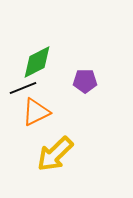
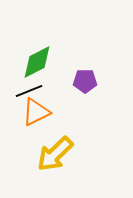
black line: moved 6 px right, 3 px down
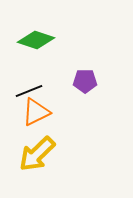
green diamond: moved 1 px left, 22 px up; rotated 45 degrees clockwise
yellow arrow: moved 18 px left
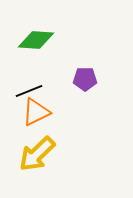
green diamond: rotated 15 degrees counterclockwise
purple pentagon: moved 2 px up
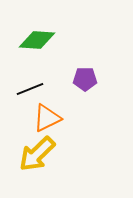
green diamond: moved 1 px right
black line: moved 1 px right, 2 px up
orange triangle: moved 11 px right, 6 px down
